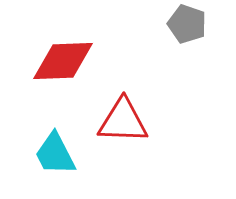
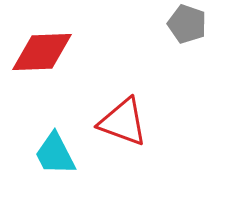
red diamond: moved 21 px left, 9 px up
red triangle: moved 1 px down; rotated 18 degrees clockwise
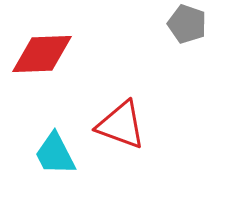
red diamond: moved 2 px down
red triangle: moved 2 px left, 3 px down
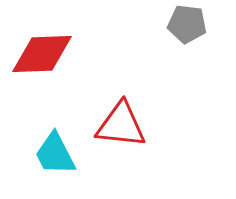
gray pentagon: rotated 12 degrees counterclockwise
red triangle: rotated 14 degrees counterclockwise
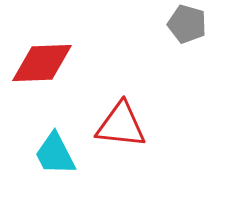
gray pentagon: rotated 9 degrees clockwise
red diamond: moved 9 px down
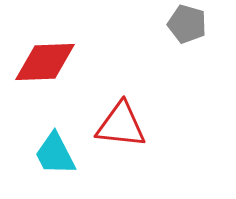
red diamond: moved 3 px right, 1 px up
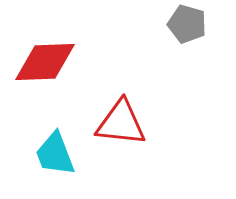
red triangle: moved 2 px up
cyan trapezoid: rotated 6 degrees clockwise
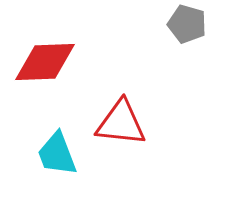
cyan trapezoid: moved 2 px right
